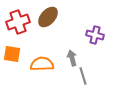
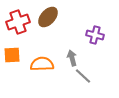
orange square: moved 1 px down; rotated 12 degrees counterclockwise
gray line: rotated 30 degrees counterclockwise
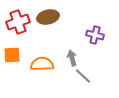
brown ellipse: rotated 35 degrees clockwise
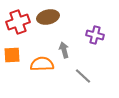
gray arrow: moved 8 px left, 8 px up
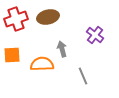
red cross: moved 2 px left, 3 px up
purple cross: rotated 24 degrees clockwise
gray arrow: moved 2 px left, 1 px up
gray line: rotated 24 degrees clockwise
